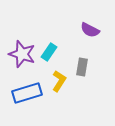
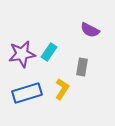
purple star: rotated 28 degrees counterclockwise
yellow L-shape: moved 3 px right, 8 px down
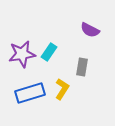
blue rectangle: moved 3 px right
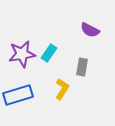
cyan rectangle: moved 1 px down
blue rectangle: moved 12 px left, 2 px down
